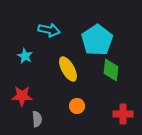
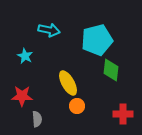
cyan pentagon: rotated 20 degrees clockwise
yellow ellipse: moved 14 px down
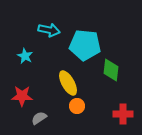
cyan pentagon: moved 12 px left, 5 px down; rotated 20 degrees clockwise
gray semicircle: moved 2 px right, 1 px up; rotated 119 degrees counterclockwise
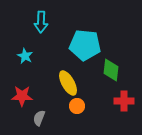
cyan arrow: moved 8 px left, 8 px up; rotated 80 degrees clockwise
red cross: moved 1 px right, 13 px up
gray semicircle: rotated 35 degrees counterclockwise
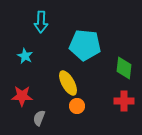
green diamond: moved 13 px right, 2 px up
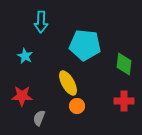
green diamond: moved 4 px up
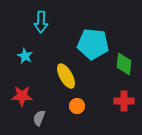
cyan pentagon: moved 8 px right, 1 px up
yellow ellipse: moved 2 px left, 7 px up
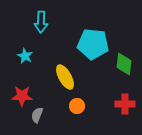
yellow ellipse: moved 1 px left, 1 px down
red cross: moved 1 px right, 3 px down
gray semicircle: moved 2 px left, 3 px up
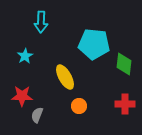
cyan pentagon: moved 1 px right
cyan star: rotated 14 degrees clockwise
orange circle: moved 2 px right
